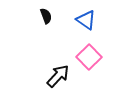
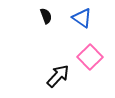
blue triangle: moved 4 px left, 2 px up
pink square: moved 1 px right
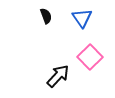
blue triangle: rotated 20 degrees clockwise
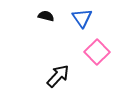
black semicircle: rotated 56 degrees counterclockwise
pink square: moved 7 px right, 5 px up
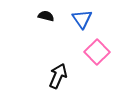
blue triangle: moved 1 px down
black arrow: rotated 20 degrees counterclockwise
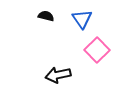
pink square: moved 2 px up
black arrow: moved 1 px up; rotated 125 degrees counterclockwise
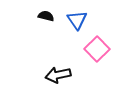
blue triangle: moved 5 px left, 1 px down
pink square: moved 1 px up
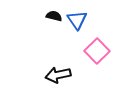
black semicircle: moved 8 px right
pink square: moved 2 px down
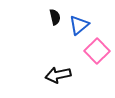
black semicircle: moved 1 px right, 1 px down; rotated 63 degrees clockwise
blue triangle: moved 2 px right, 5 px down; rotated 25 degrees clockwise
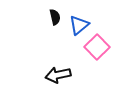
pink square: moved 4 px up
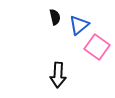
pink square: rotated 10 degrees counterclockwise
black arrow: rotated 75 degrees counterclockwise
